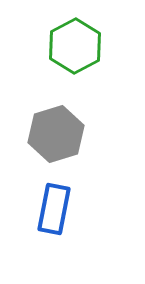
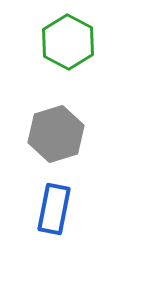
green hexagon: moved 7 px left, 4 px up; rotated 4 degrees counterclockwise
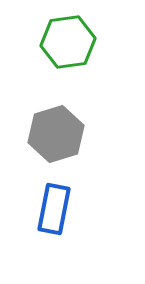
green hexagon: rotated 24 degrees clockwise
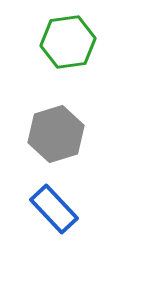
blue rectangle: rotated 54 degrees counterclockwise
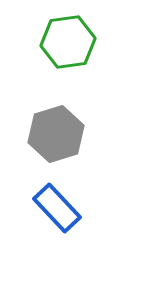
blue rectangle: moved 3 px right, 1 px up
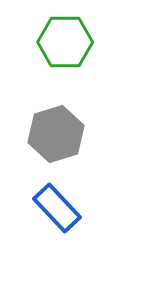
green hexagon: moved 3 px left; rotated 8 degrees clockwise
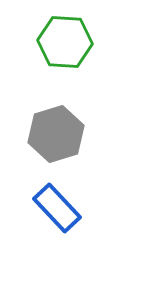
green hexagon: rotated 4 degrees clockwise
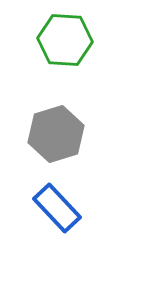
green hexagon: moved 2 px up
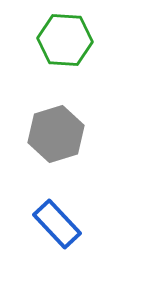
blue rectangle: moved 16 px down
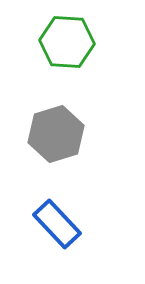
green hexagon: moved 2 px right, 2 px down
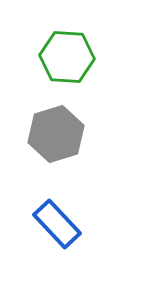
green hexagon: moved 15 px down
